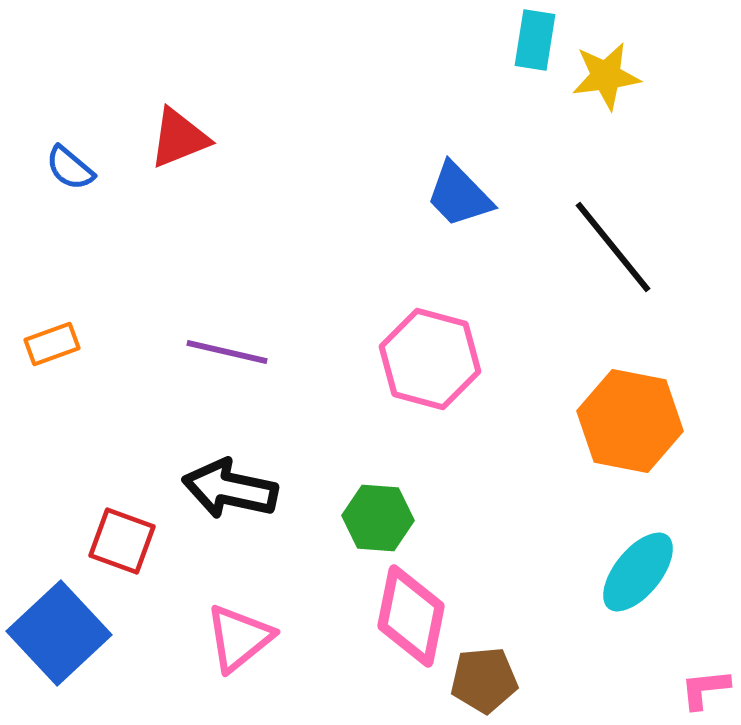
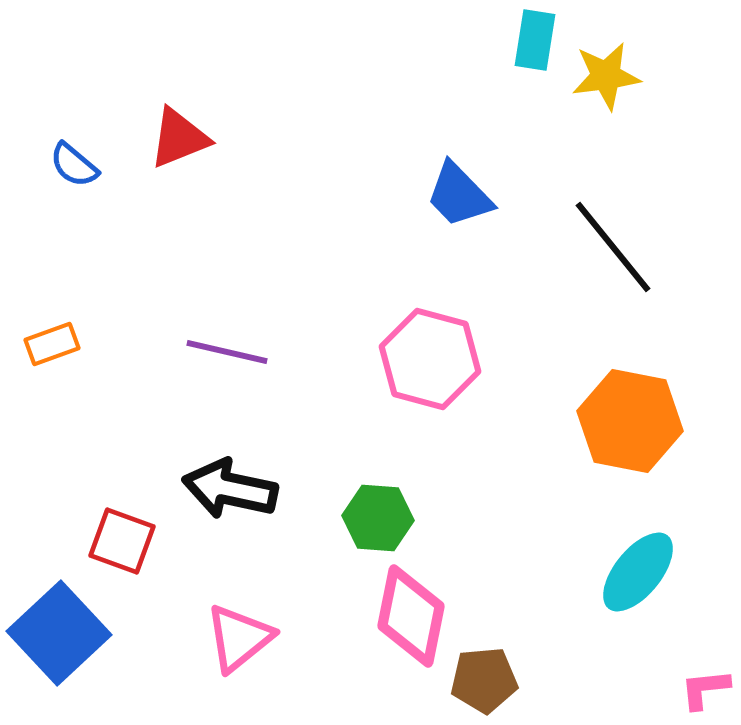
blue semicircle: moved 4 px right, 3 px up
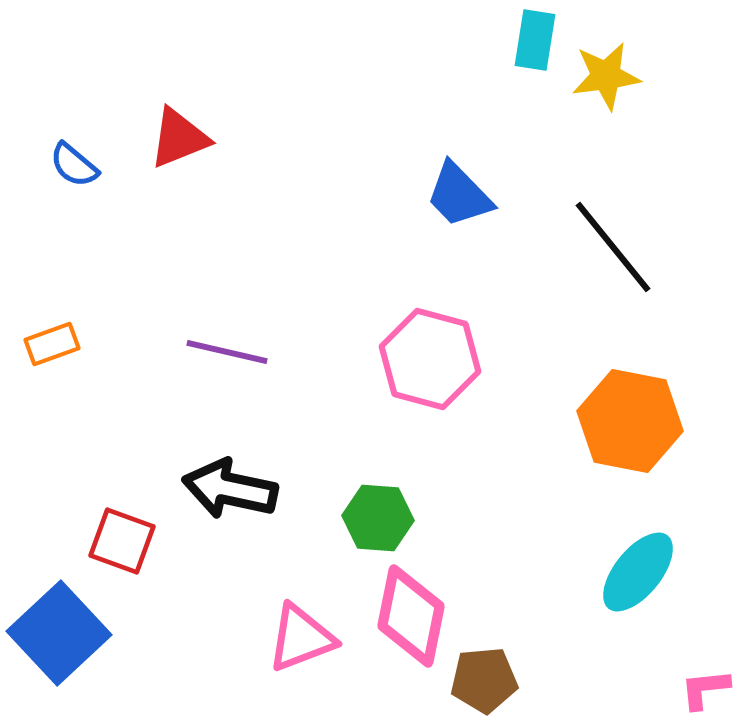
pink triangle: moved 62 px right; rotated 18 degrees clockwise
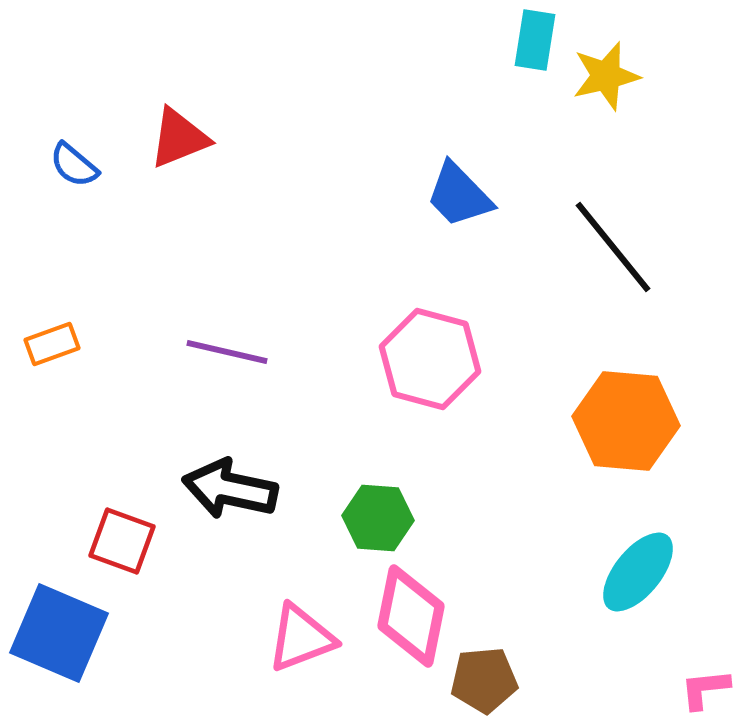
yellow star: rotated 6 degrees counterclockwise
orange hexagon: moved 4 px left; rotated 6 degrees counterclockwise
blue square: rotated 24 degrees counterclockwise
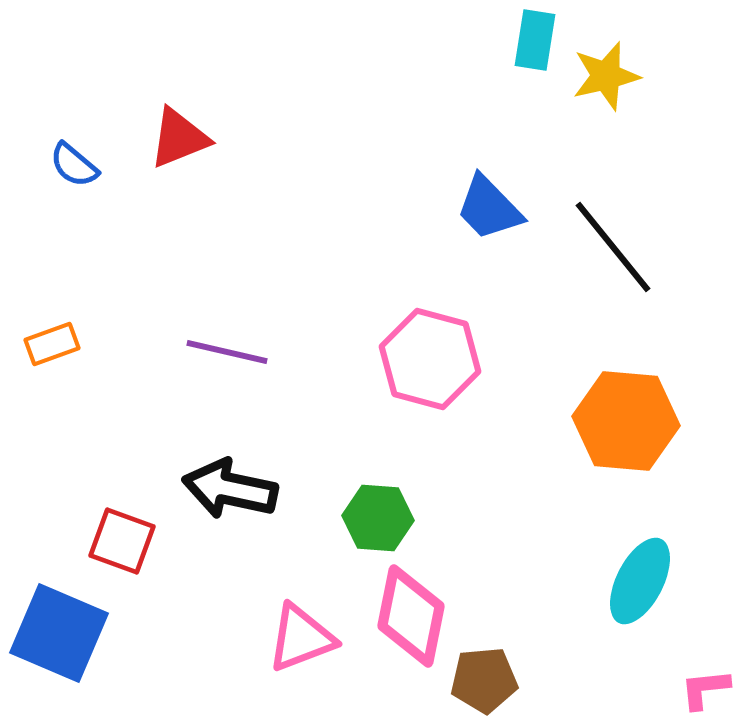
blue trapezoid: moved 30 px right, 13 px down
cyan ellipse: moved 2 px right, 9 px down; rotated 12 degrees counterclockwise
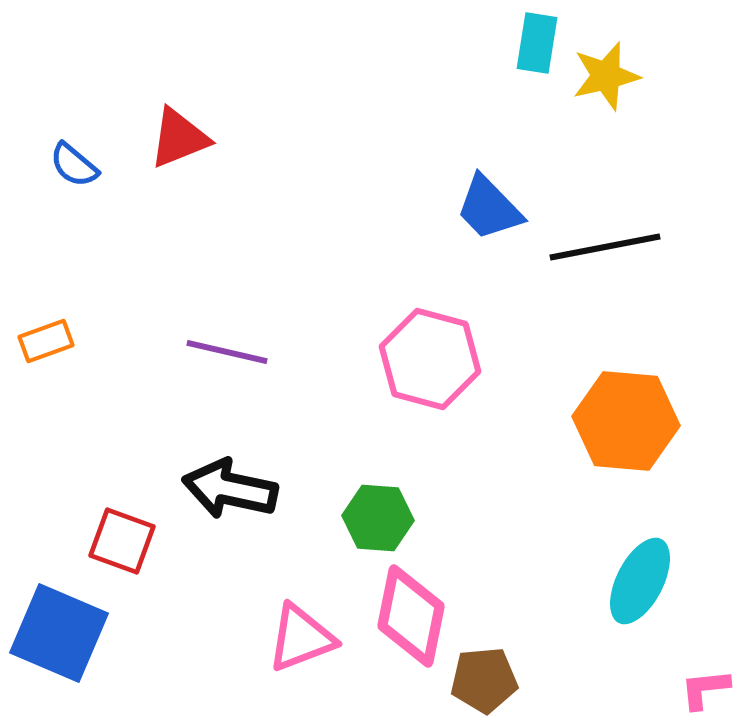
cyan rectangle: moved 2 px right, 3 px down
black line: moved 8 px left; rotated 62 degrees counterclockwise
orange rectangle: moved 6 px left, 3 px up
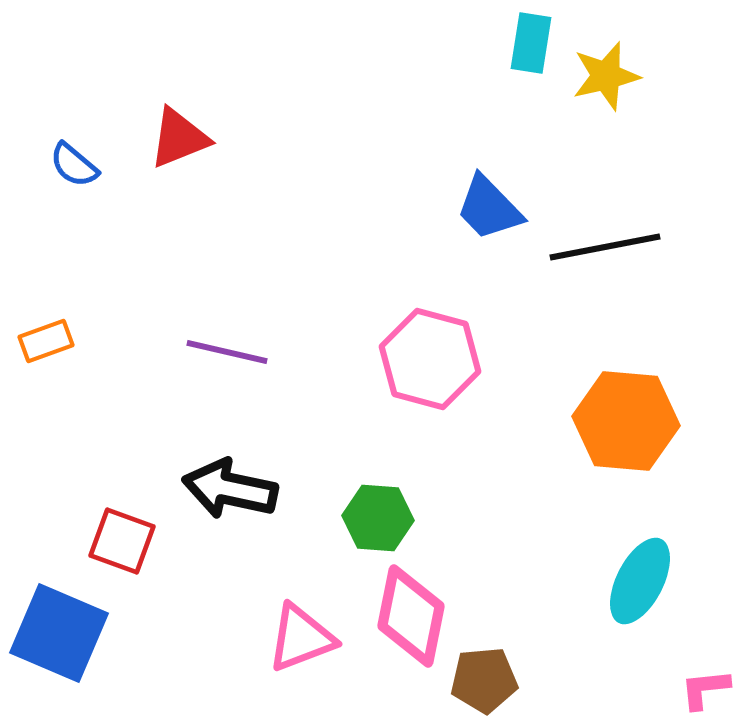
cyan rectangle: moved 6 px left
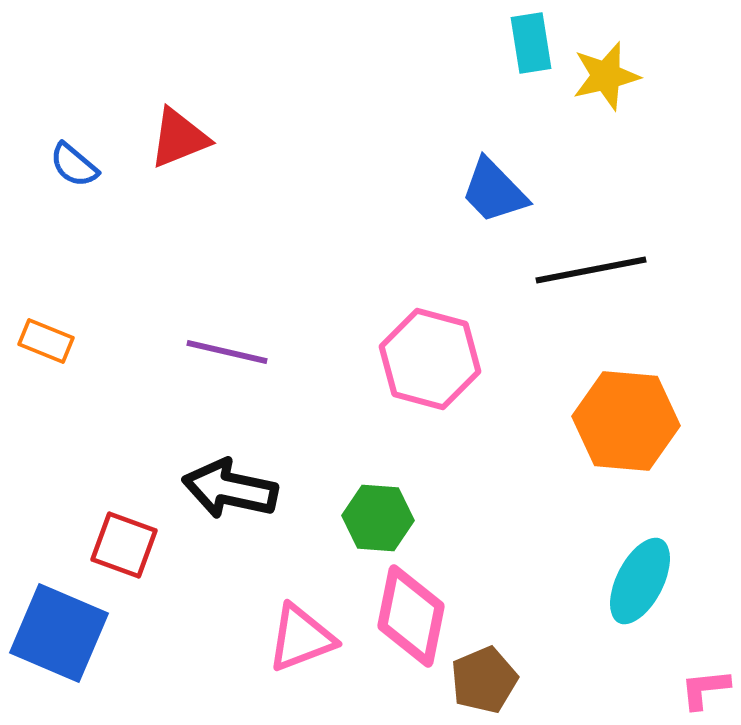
cyan rectangle: rotated 18 degrees counterclockwise
blue trapezoid: moved 5 px right, 17 px up
black line: moved 14 px left, 23 px down
orange rectangle: rotated 42 degrees clockwise
red square: moved 2 px right, 4 px down
brown pentagon: rotated 18 degrees counterclockwise
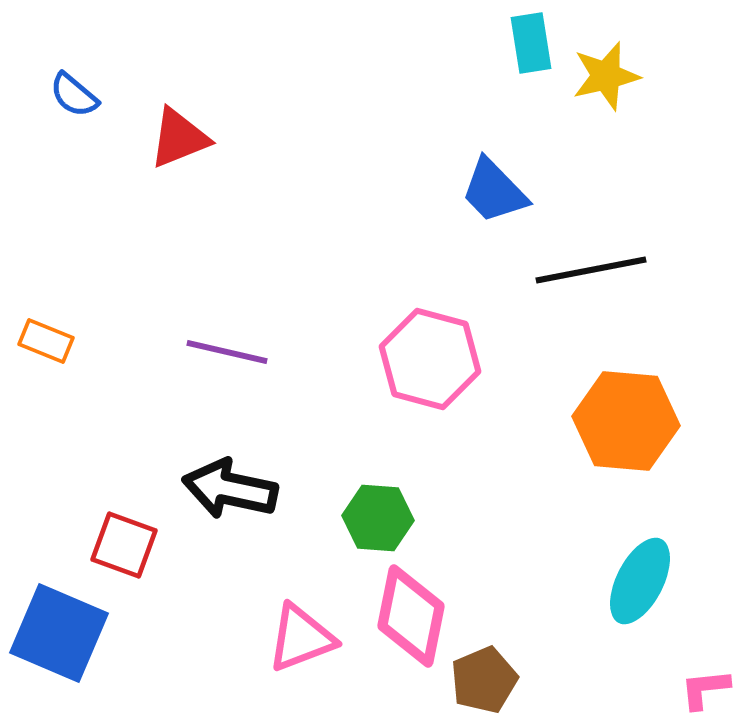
blue semicircle: moved 70 px up
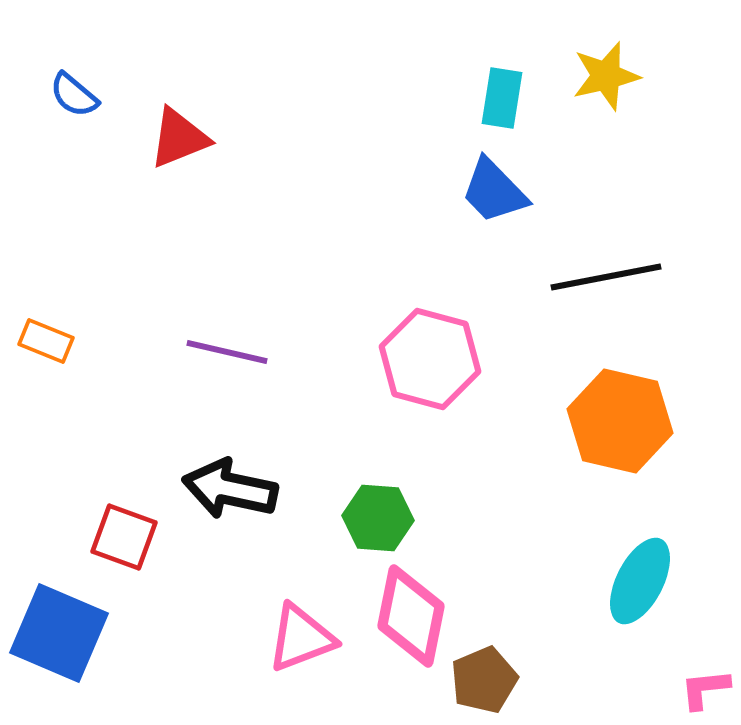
cyan rectangle: moved 29 px left, 55 px down; rotated 18 degrees clockwise
black line: moved 15 px right, 7 px down
orange hexagon: moved 6 px left; rotated 8 degrees clockwise
red square: moved 8 px up
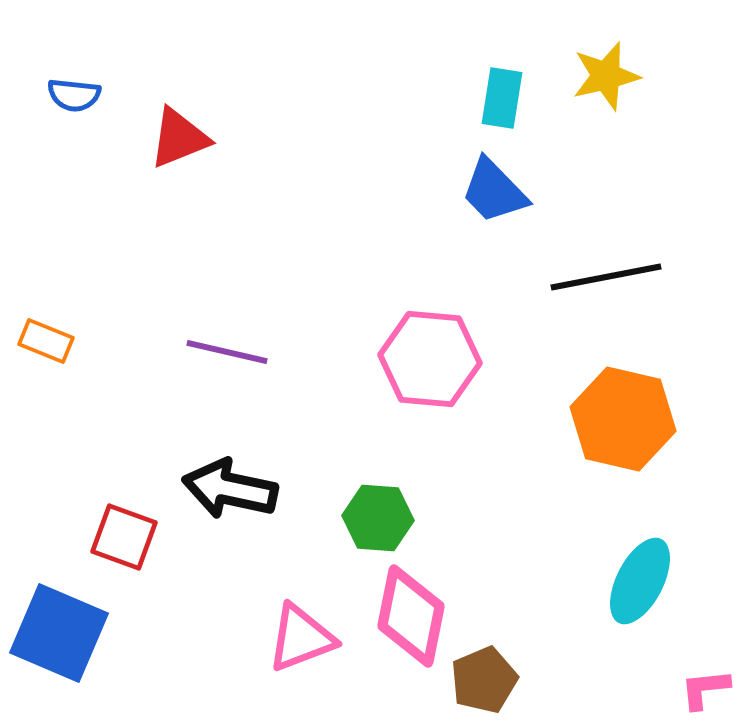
blue semicircle: rotated 34 degrees counterclockwise
pink hexagon: rotated 10 degrees counterclockwise
orange hexagon: moved 3 px right, 2 px up
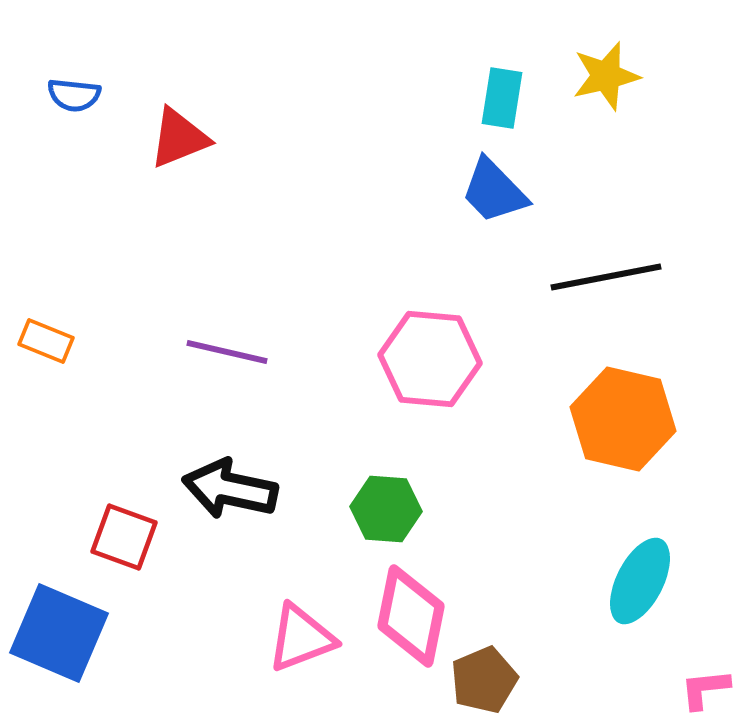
green hexagon: moved 8 px right, 9 px up
